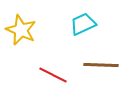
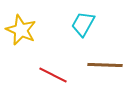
cyan trapezoid: rotated 36 degrees counterclockwise
brown line: moved 4 px right
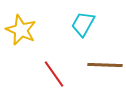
red line: moved 1 px right, 1 px up; rotated 28 degrees clockwise
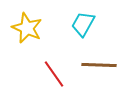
yellow star: moved 6 px right, 2 px up
brown line: moved 6 px left
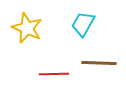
brown line: moved 2 px up
red line: rotated 56 degrees counterclockwise
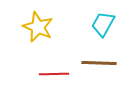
cyan trapezoid: moved 20 px right
yellow star: moved 11 px right, 1 px up
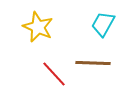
brown line: moved 6 px left
red line: rotated 48 degrees clockwise
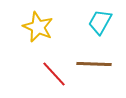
cyan trapezoid: moved 3 px left, 2 px up
brown line: moved 1 px right, 1 px down
